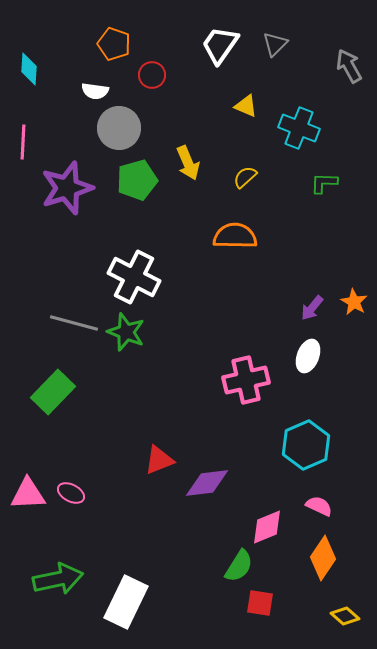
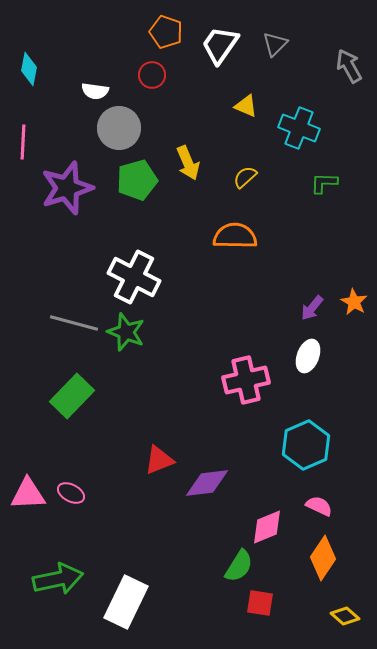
orange pentagon: moved 52 px right, 12 px up
cyan diamond: rotated 8 degrees clockwise
green rectangle: moved 19 px right, 4 px down
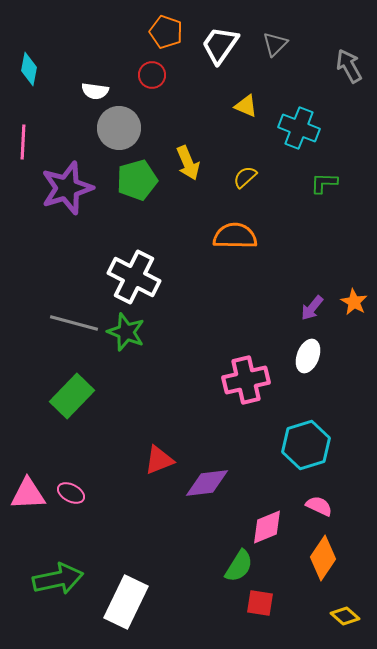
cyan hexagon: rotated 6 degrees clockwise
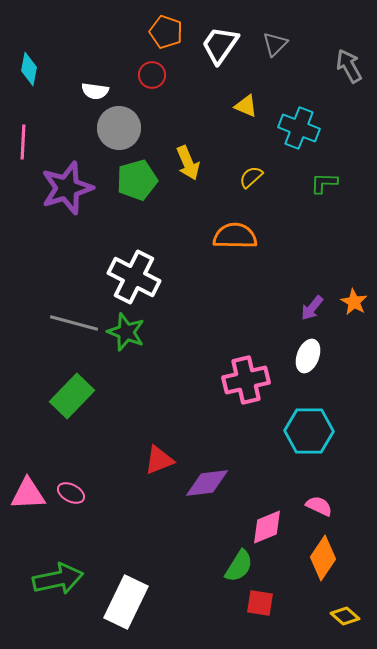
yellow semicircle: moved 6 px right
cyan hexagon: moved 3 px right, 14 px up; rotated 18 degrees clockwise
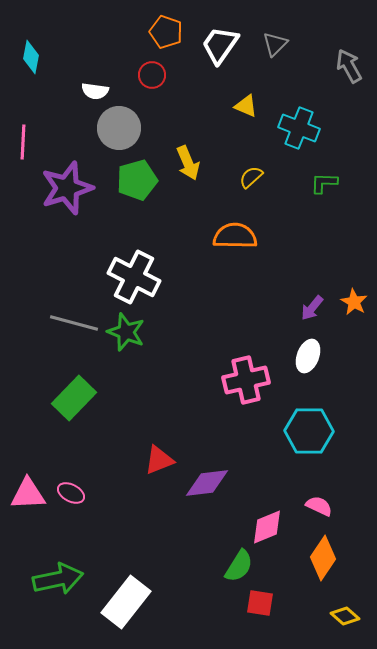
cyan diamond: moved 2 px right, 12 px up
green rectangle: moved 2 px right, 2 px down
white rectangle: rotated 12 degrees clockwise
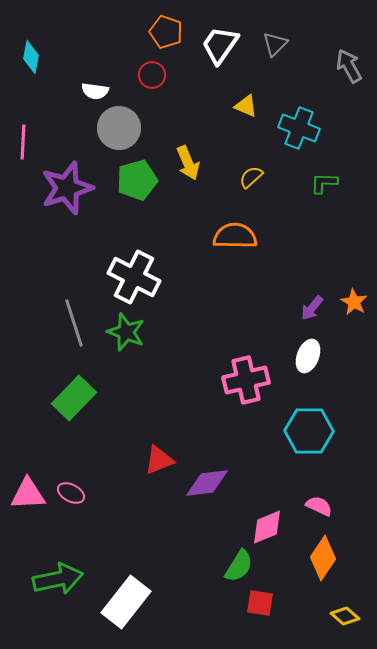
gray line: rotated 57 degrees clockwise
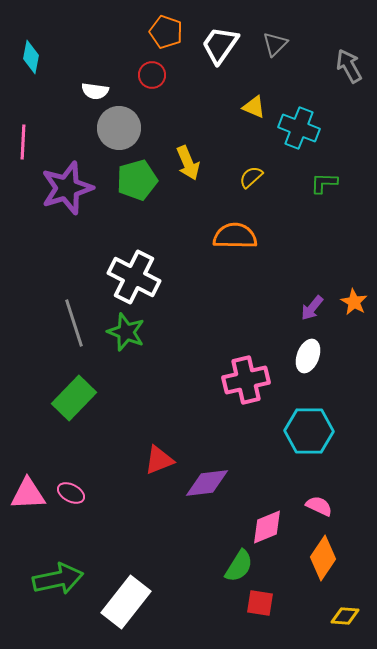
yellow triangle: moved 8 px right, 1 px down
yellow diamond: rotated 36 degrees counterclockwise
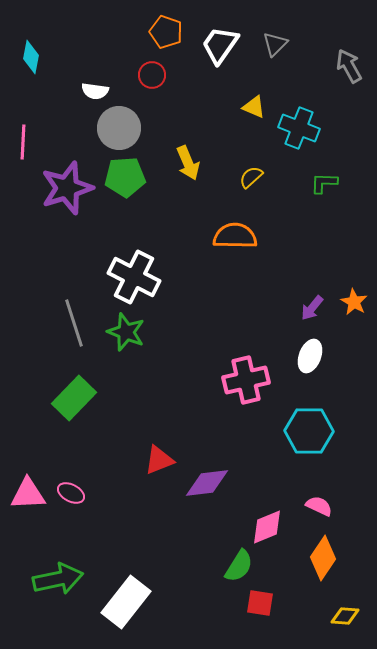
green pentagon: moved 12 px left, 3 px up; rotated 12 degrees clockwise
white ellipse: moved 2 px right
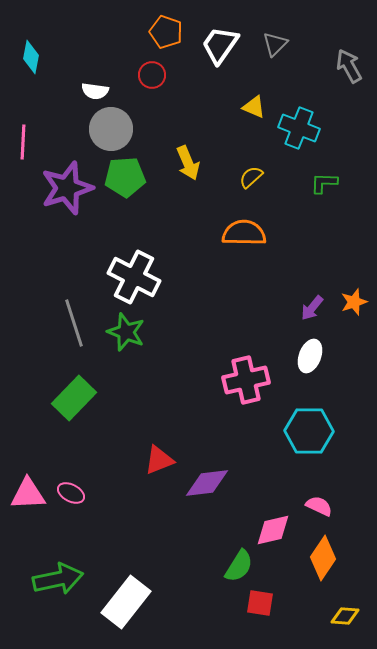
gray circle: moved 8 px left, 1 px down
orange semicircle: moved 9 px right, 3 px up
orange star: rotated 24 degrees clockwise
pink diamond: moved 6 px right, 3 px down; rotated 9 degrees clockwise
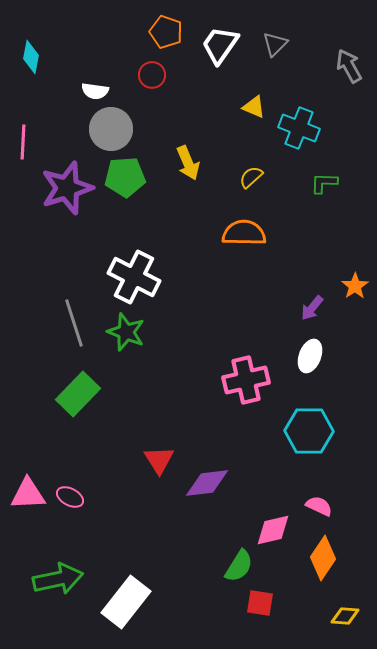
orange star: moved 1 px right, 16 px up; rotated 16 degrees counterclockwise
green rectangle: moved 4 px right, 4 px up
red triangle: rotated 40 degrees counterclockwise
pink ellipse: moved 1 px left, 4 px down
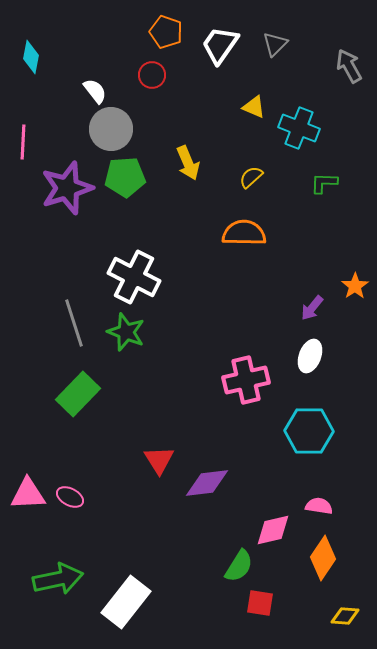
white semicircle: rotated 136 degrees counterclockwise
pink semicircle: rotated 16 degrees counterclockwise
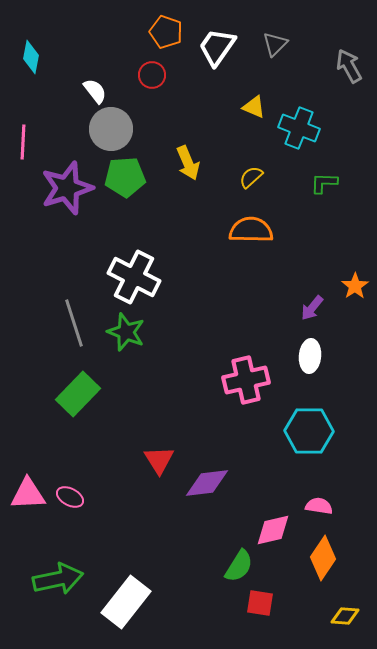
white trapezoid: moved 3 px left, 2 px down
orange semicircle: moved 7 px right, 3 px up
white ellipse: rotated 16 degrees counterclockwise
